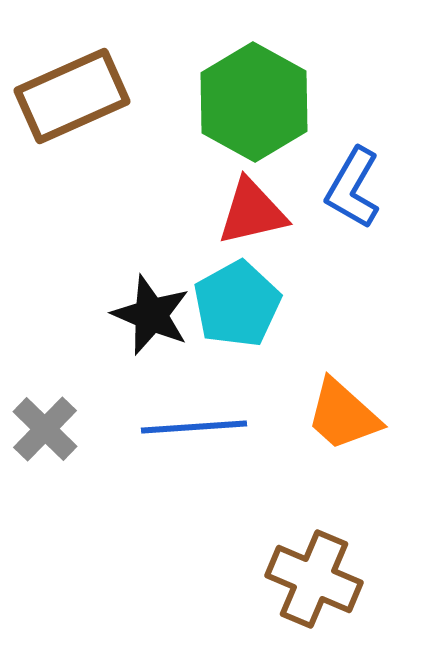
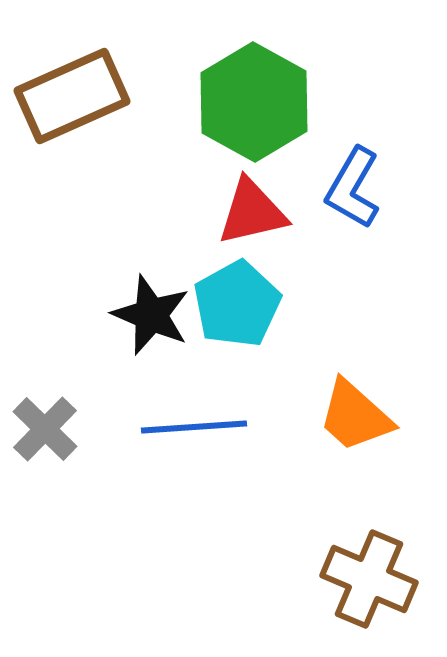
orange trapezoid: moved 12 px right, 1 px down
brown cross: moved 55 px right
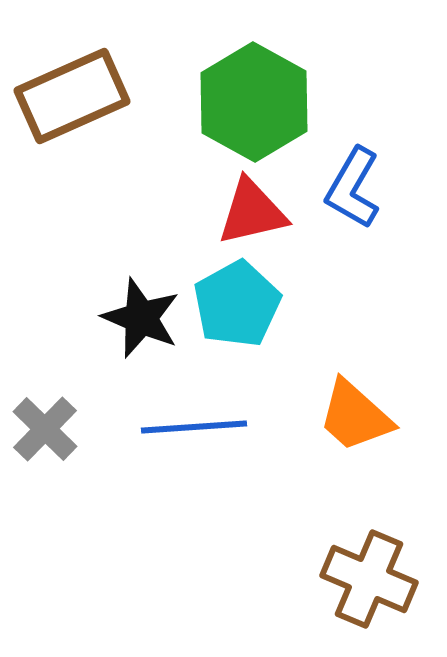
black star: moved 10 px left, 3 px down
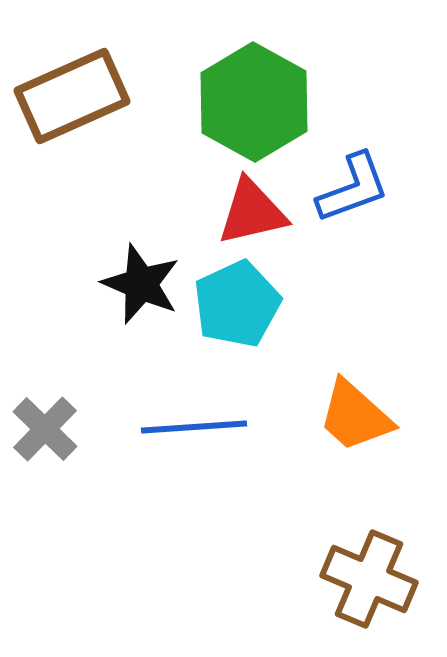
blue L-shape: rotated 140 degrees counterclockwise
cyan pentagon: rotated 4 degrees clockwise
black star: moved 34 px up
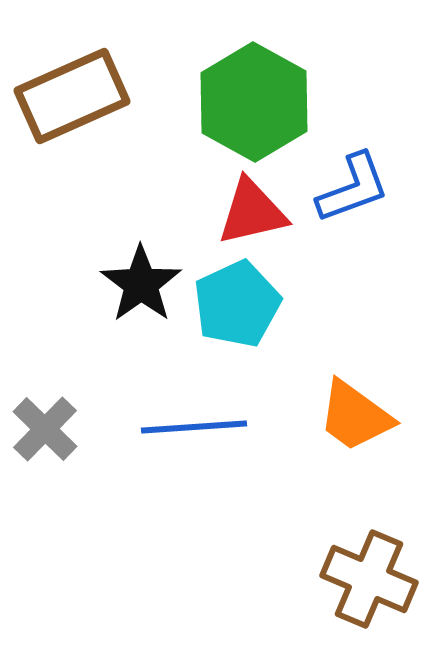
black star: rotated 14 degrees clockwise
orange trapezoid: rotated 6 degrees counterclockwise
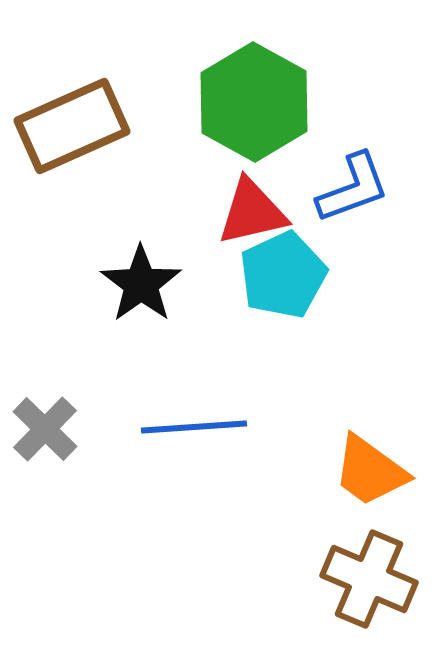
brown rectangle: moved 30 px down
cyan pentagon: moved 46 px right, 29 px up
orange trapezoid: moved 15 px right, 55 px down
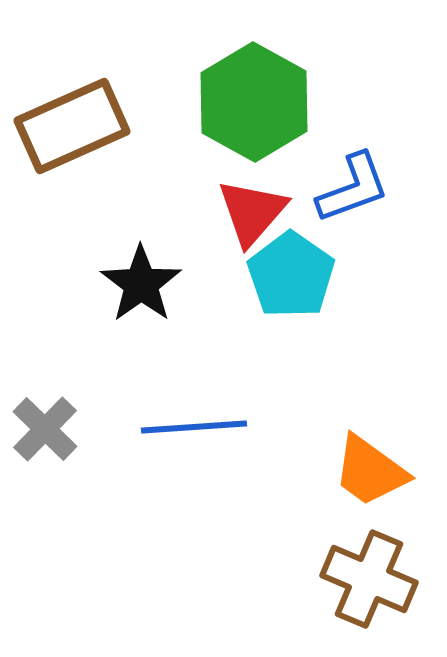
red triangle: rotated 36 degrees counterclockwise
cyan pentagon: moved 8 px right; rotated 12 degrees counterclockwise
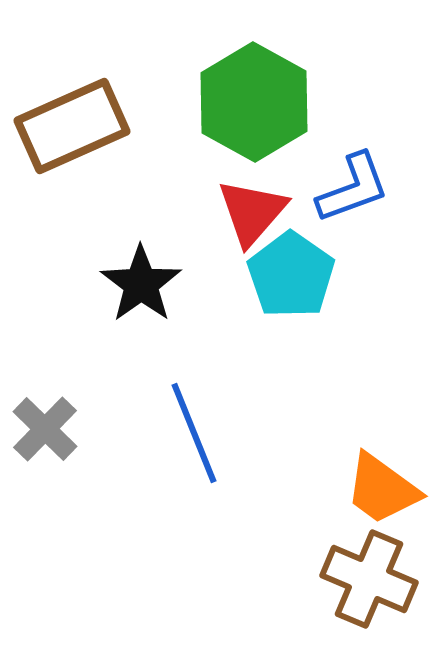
blue line: moved 6 px down; rotated 72 degrees clockwise
orange trapezoid: moved 12 px right, 18 px down
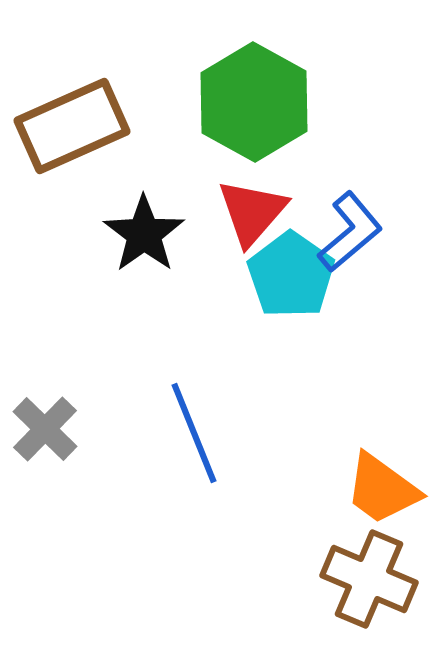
blue L-shape: moved 3 px left, 44 px down; rotated 20 degrees counterclockwise
black star: moved 3 px right, 50 px up
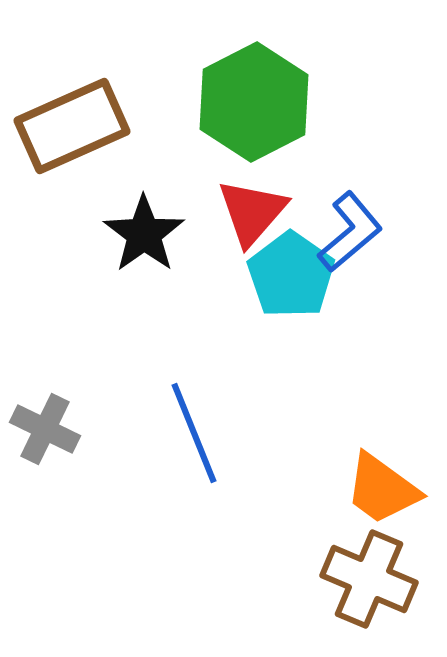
green hexagon: rotated 4 degrees clockwise
gray cross: rotated 18 degrees counterclockwise
